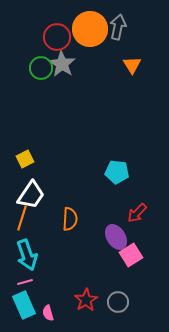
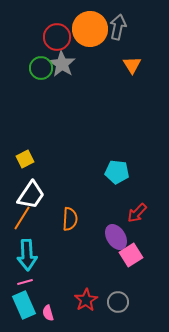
orange line: rotated 15 degrees clockwise
cyan arrow: rotated 16 degrees clockwise
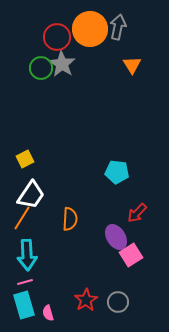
cyan rectangle: rotated 8 degrees clockwise
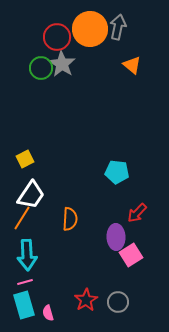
orange triangle: rotated 18 degrees counterclockwise
purple ellipse: rotated 30 degrees clockwise
